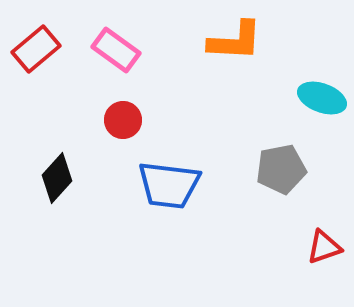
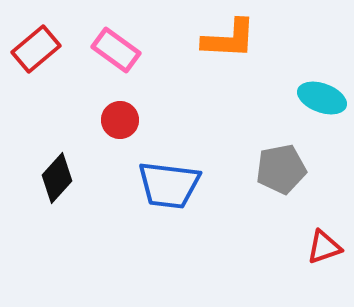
orange L-shape: moved 6 px left, 2 px up
red circle: moved 3 px left
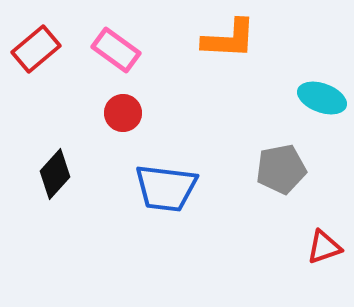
red circle: moved 3 px right, 7 px up
black diamond: moved 2 px left, 4 px up
blue trapezoid: moved 3 px left, 3 px down
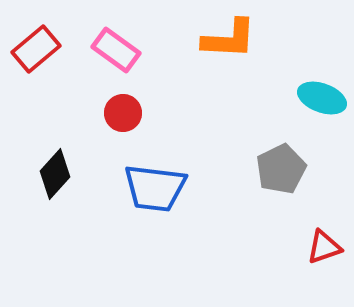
gray pentagon: rotated 15 degrees counterclockwise
blue trapezoid: moved 11 px left
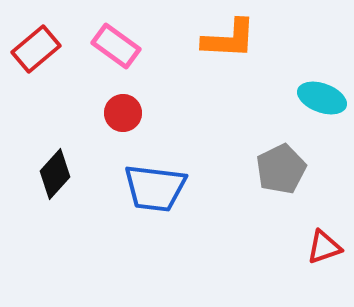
pink rectangle: moved 4 px up
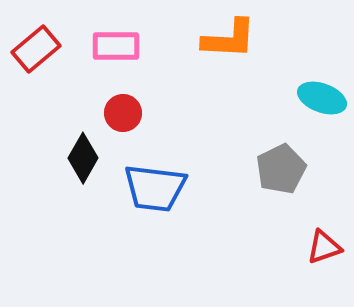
pink rectangle: rotated 36 degrees counterclockwise
black diamond: moved 28 px right, 16 px up; rotated 12 degrees counterclockwise
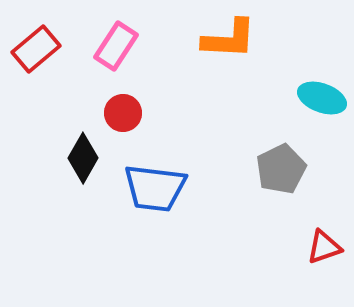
pink rectangle: rotated 57 degrees counterclockwise
